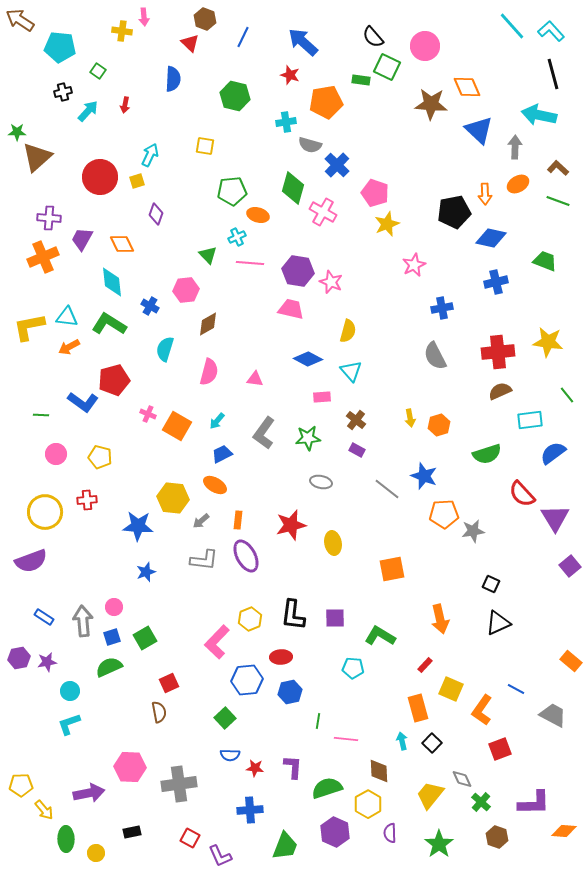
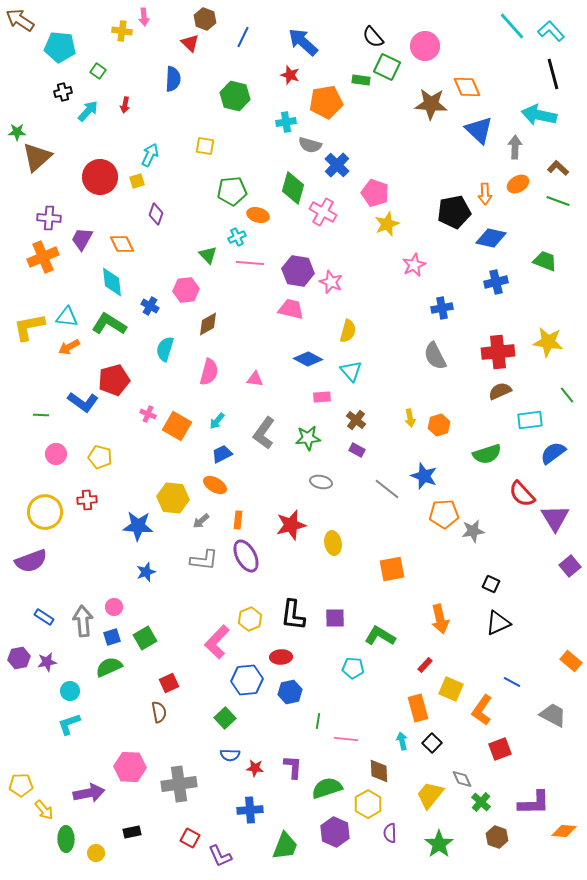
blue line at (516, 689): moved 4 px left, 7 px up
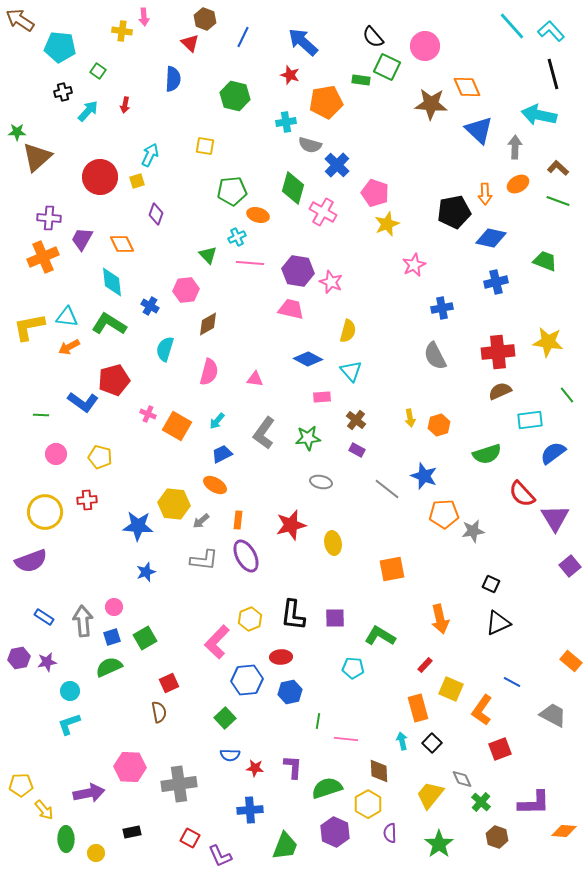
yellow hexagon at (173, 498): moved 1 px right, 6 px down
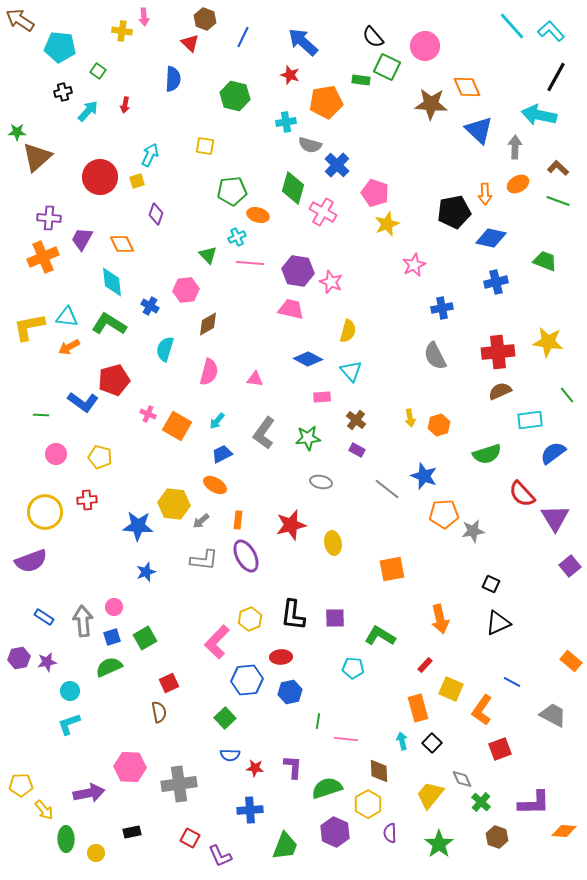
black line at (553, 74): moved 3 px right, 3 px down; rotated 44 degrees clockwise
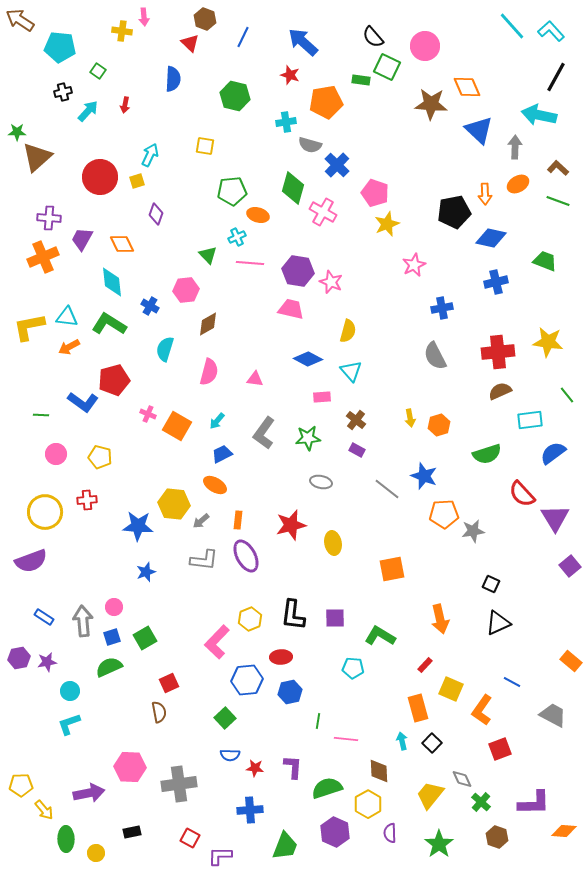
purple L-shape at (220, 856): rotated 115 degrees clockwise
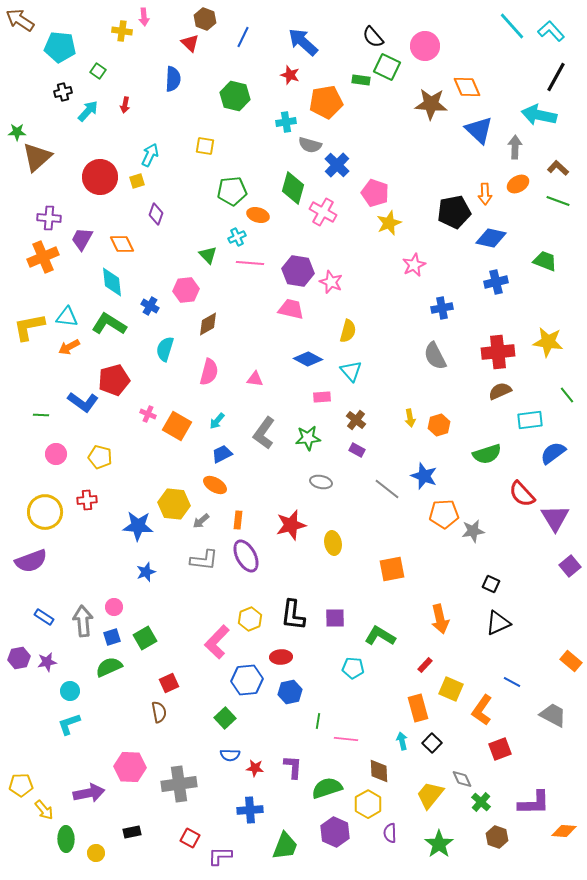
yellow star at (387, 224): moved 2 px right, 1 px up
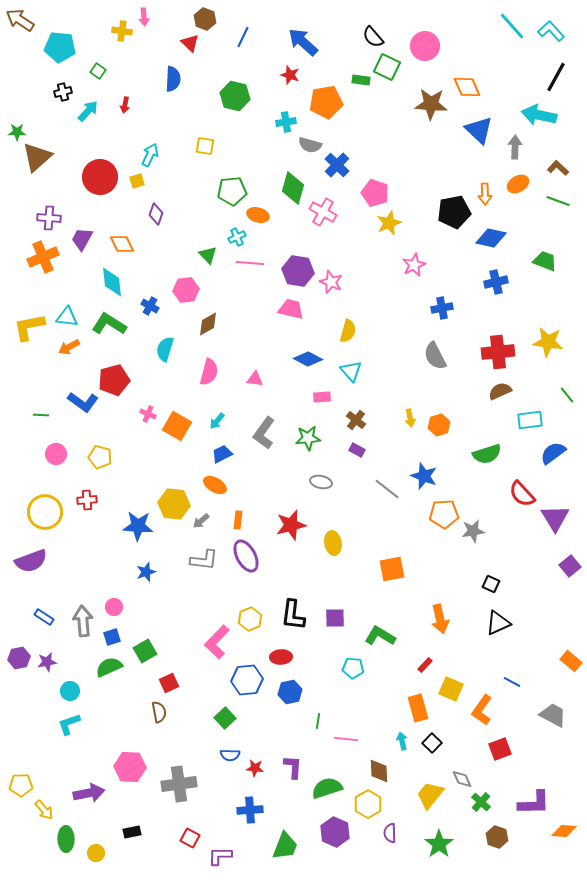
green square at (145, 638): moved 13 px down
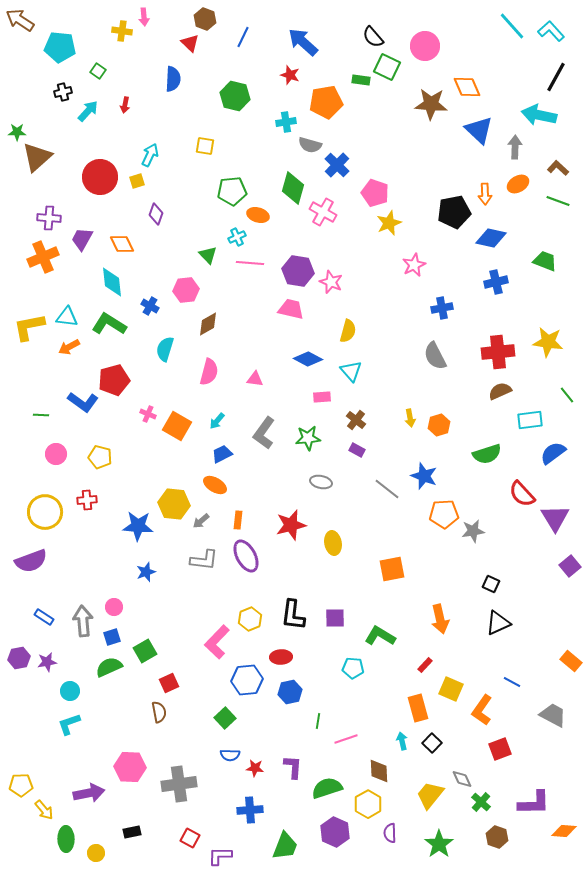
pink line at (346, 739): rotated 25 degrees counterclockwise
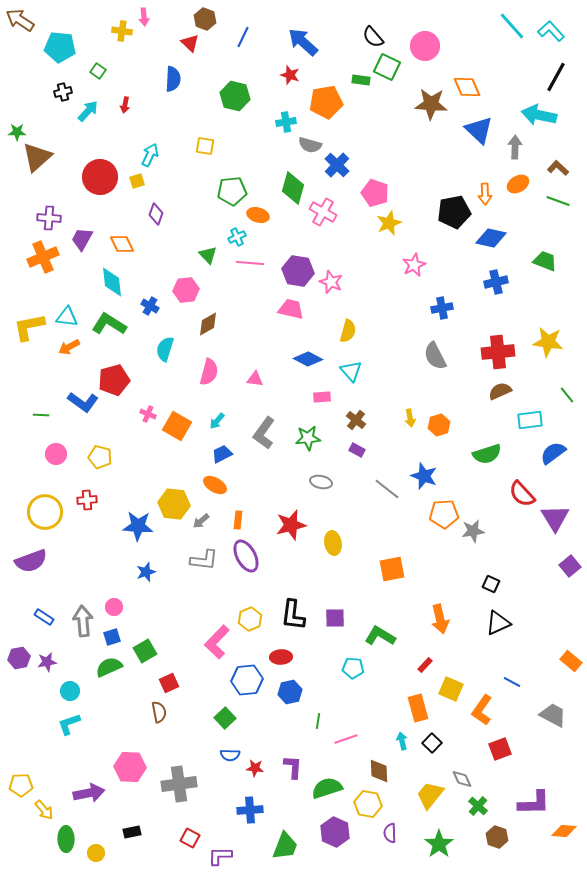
green cross at (481, 802): moved 3 px left, 4 px down
yellow hexagon at (368, 804): rotated 20 degrees counterclockwise
